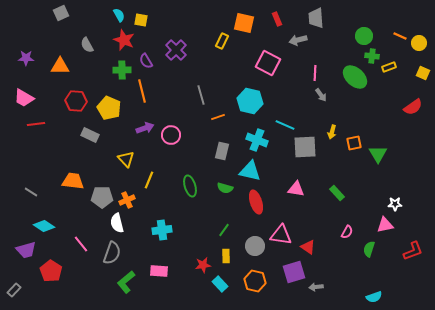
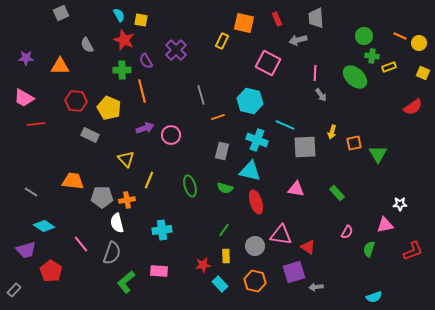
orange cross at (127, 200): rotated 14 degrees clockwise
white star at (395, 204): moved 5 px right
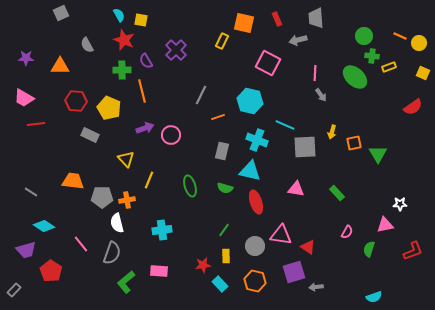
gray line at (201, 95): rotated 42 degrees clockwise
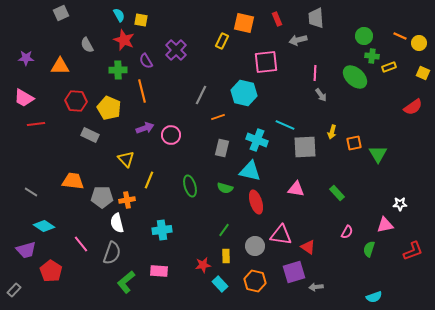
pink square at (268, 63): moved 2 px left, 1 px up; rotated 35 degrees counterclockwise
green cross at (122, 70): moved 4 px left
cyan hexagon at (250, 101): moved 6 px left, 8 px up
gray rectangle at (222, 151): moved 3 px up
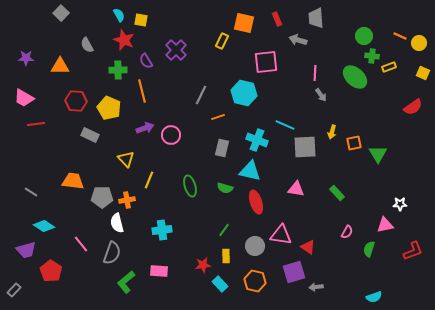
gray square at (61, 13): rotated 21 degrees counterclockwise
gray arrow at (298, 40): rotated 30 degrees clockwise
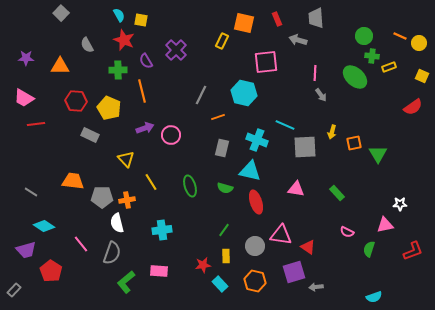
yellow square at (423, 73): moved 1 px left, 3 px down
yellow line at (149, 180): moved 2 px right, 2 px down; rotated 54 degrees counterclockwise
pink semicircle at (347, 232): rotated 88 degrees clockwise
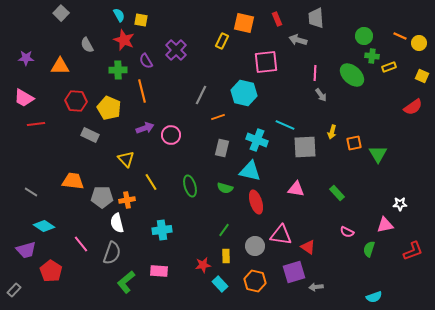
green ellipse at (355, 77): moved 3 px left, 2 px up
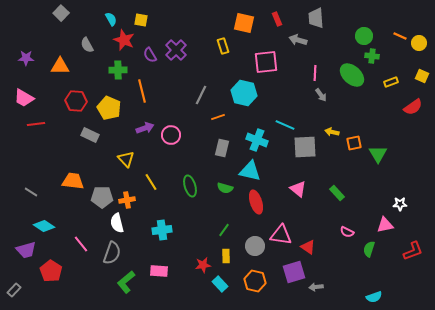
cyan semicircle at (119, 15): moved 8 px left, 4 px down
yellow rectangle at (222, 41): moved 1 px right, 5 px down; rotated 42 degrees counterclockwise
purple semicircle at (146, 61): moved 4 px right, 6 px up
yellow rectangle at (389, 67): moved 2 px right, 15 px down
yellow arrow at (332, 132): rotated 88 degrees clockwise
pink triangle at (296, 189): moved 2 px right; rotated 30 degrees clockwise
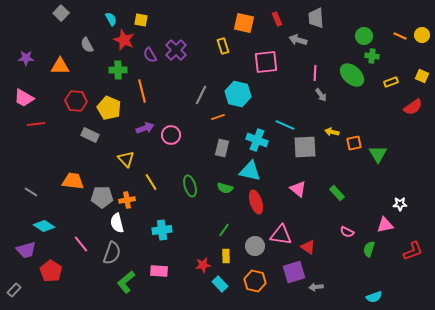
yellow circle at (419, 43): moved 3 px right, 8 px up
cyan hexagon at (244, 93): moved 6 px left, 1 px down
